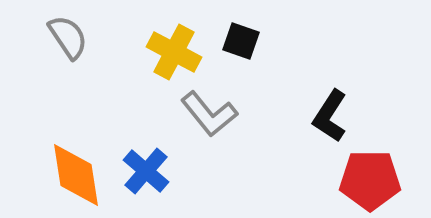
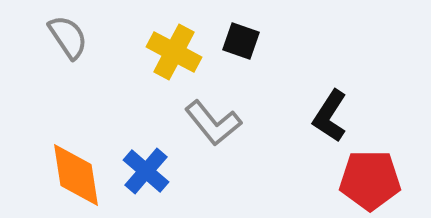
gray L-shape: moved 4 px right, 9 px down
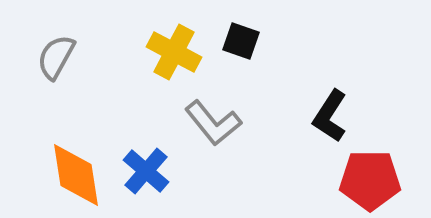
gray semicircle: moved 12 px left, 20 px down; rotated 117 degrees counterclockwise
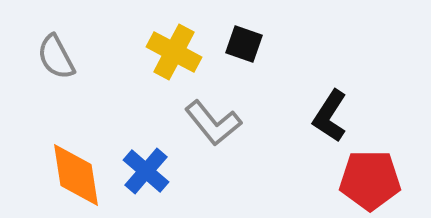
black square: moved 3 px right, 3 px down
gray semicircle: rotated 57 degrees counterclockwise
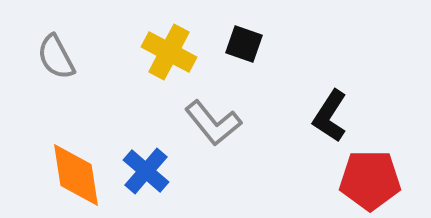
yellow cross: moved 5 px left
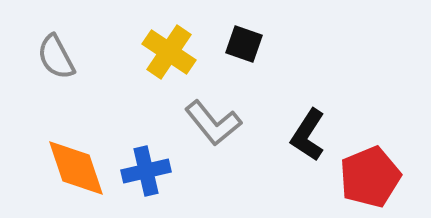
yellow cross: rotated 6 degrees clockwise
black L-shape: moved 22 px left, 19 px down
blue cross: rotated 36 degrees clockwise
orange diamond: moved 7 px up; rotated 10 degrees counterclockwise
red pentagon: moved 3 px up; rotated 22 degrees counterclockwise
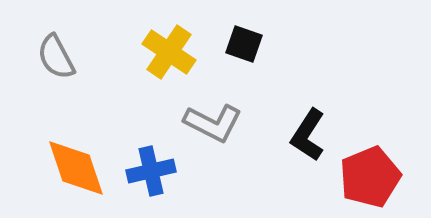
gray L-shape: rotated 24 degrees counterclockwise
blue cross: moved 5 px right
